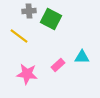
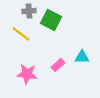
green square: moved 1 px down
yellow line: moved 2 px right, 2 px up
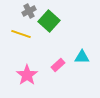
gray cross: rotated 24 degrees counterclockwise
green square: moved 2 px left, 1 px down; rotated 15 degrees clockwise
yellow line: rotated 18 degrees counterclockwise
pink star: moved 1 px down; rotated 30 degrees clockwise
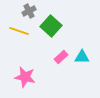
green square: moved 2 px right, 5 px down
yellow line: moved 2 px left, 3 px up
pink rectangle: moved 3 px right, 8 px up
pink star: moved 2 px left, 2 px down; rotated 25 degrees counterclockwise
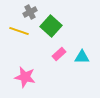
gray cross: moved 1 px right, 1 px down
pink rectangle: moved 2 px left, 3 px up
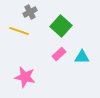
green square: moved 10 px right
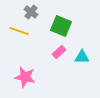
gray cross: moved 1 px right; rotated 24 degrees counterclockwise
green square: rotated 20 degrees counterclockwise
pink rectangle: moved 2 px up
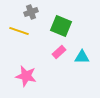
gray cross: rotated 32 degrees clockwise
pink star: moved 1 px right, 1 px up
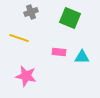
green square: moved 9 px right, 8 px up
yellow line: moved 7 px down
pink rectangle: rotated 48 degrees clockwise
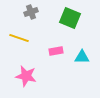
pink rectangle: moved 3 px left, 1 px up; rotated 16 degrees counterclockwise
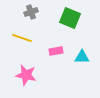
yellow line: moved 3 px right
pink star: moved 1 px up
